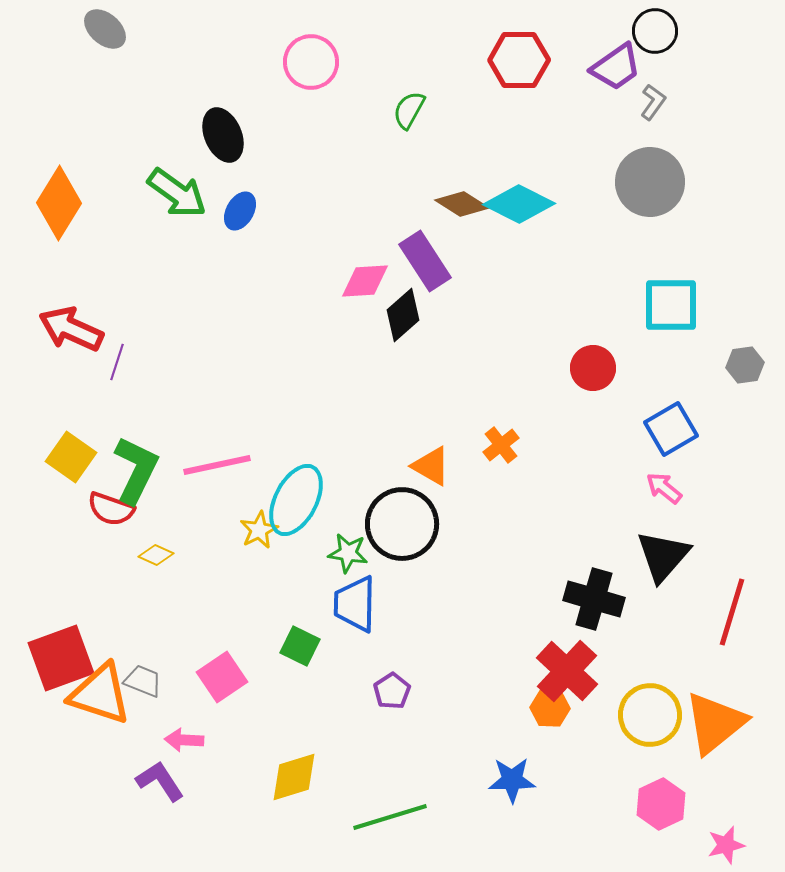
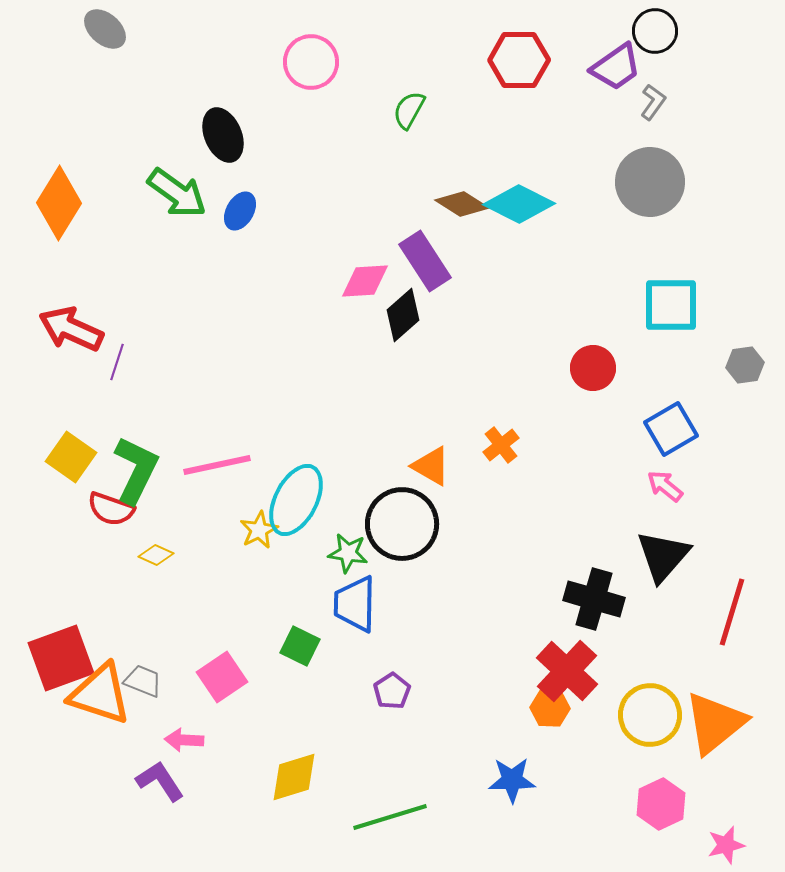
pink arrow at (664, 488): moved 1 px right, 2 px up
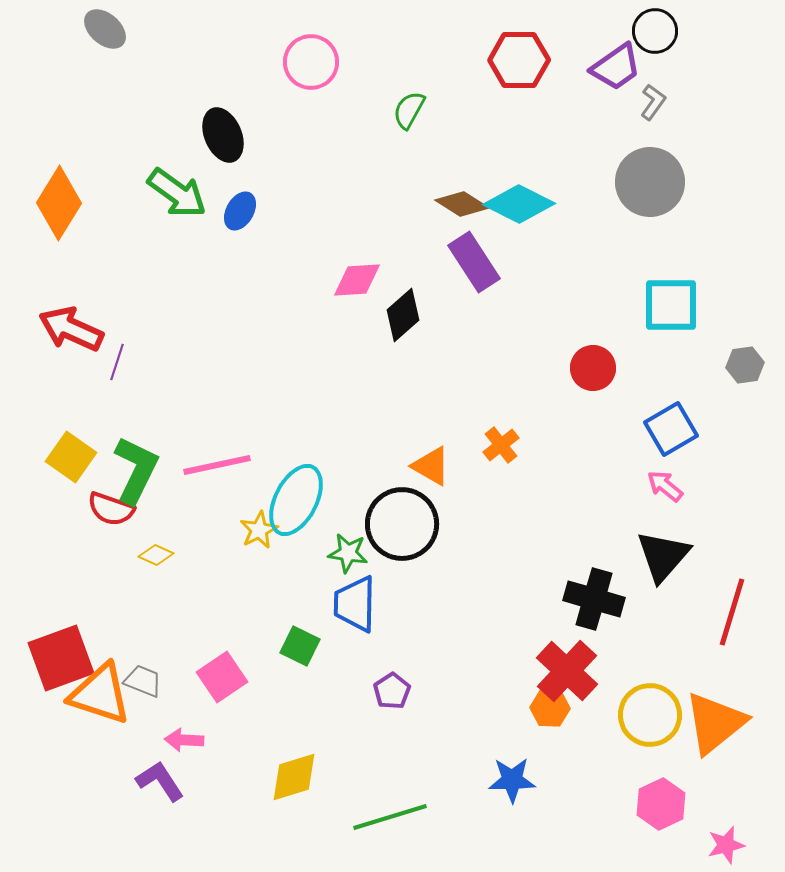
purple rectangle at (425, 261): moved 49 px right, 1 px down
pink diamond at (365, 281): moved 8 px left, 1 px up
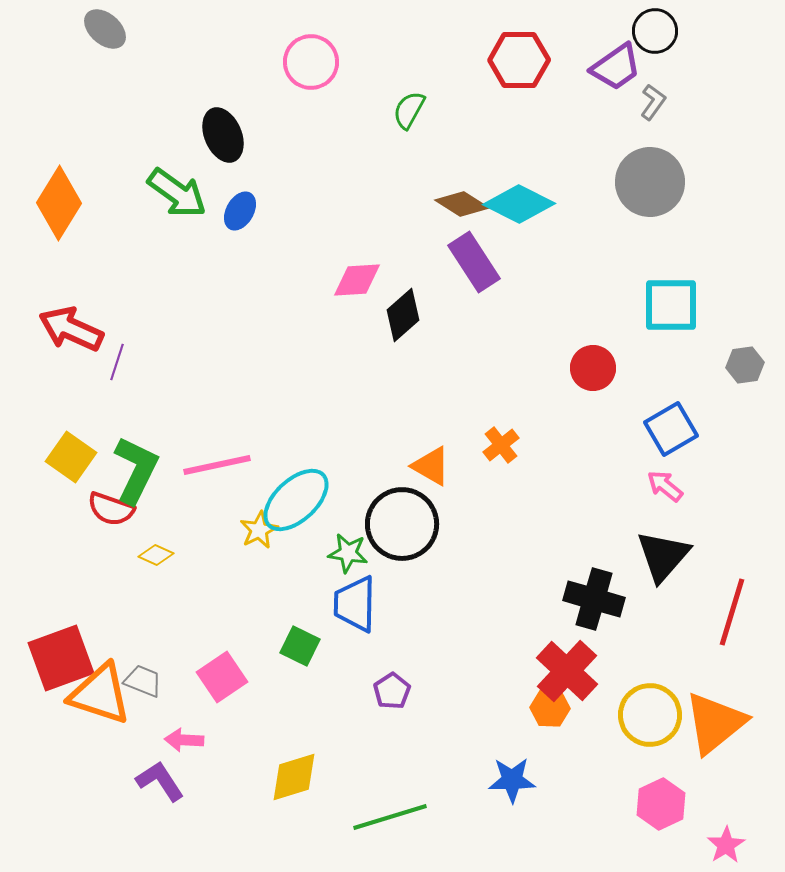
cyan ellipse at (296, 500): rotated 20 degrees clockwise
pink star at (726, 845): rotated 18 degrees counterclockwise
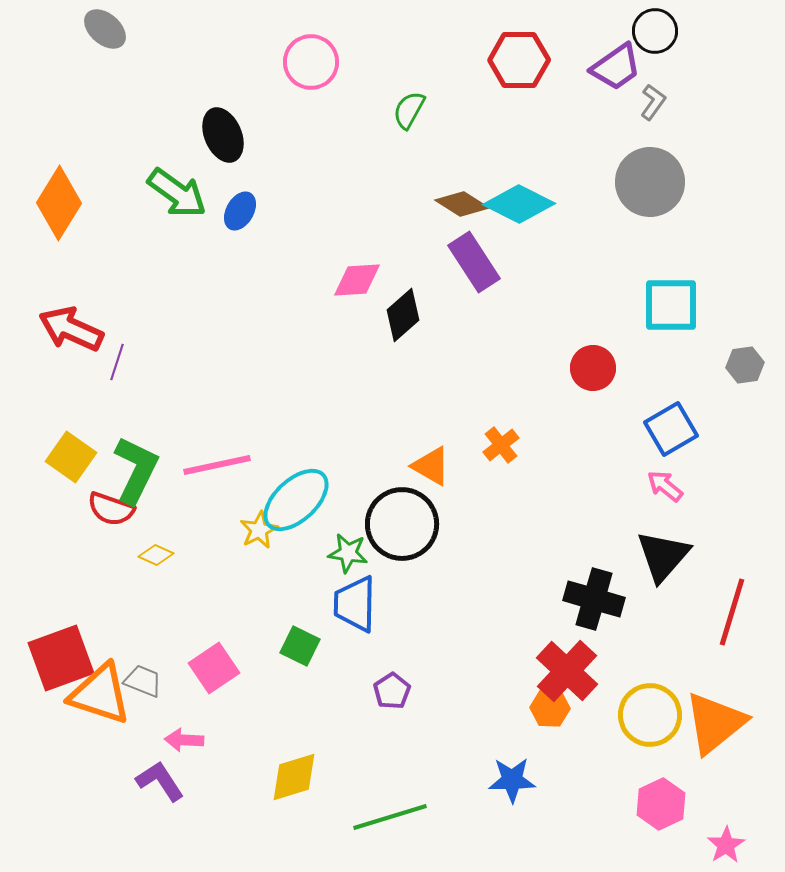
pink square at (222, 677): moved 8 px left, 9 px up
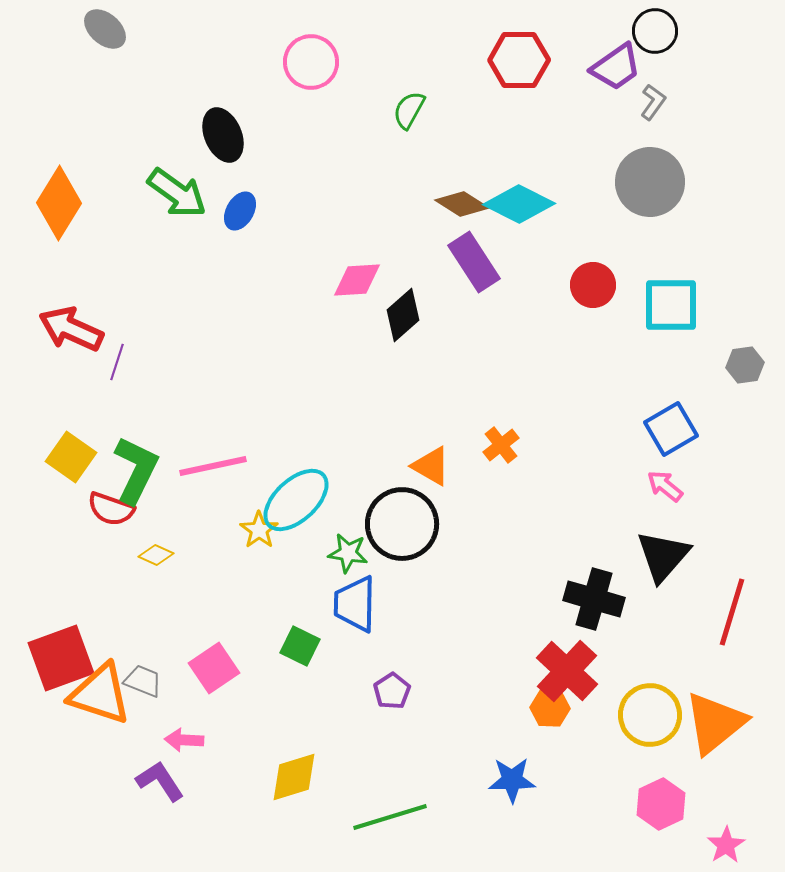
red circle at (593, 368): moved 83 px up
pink line at (217, 465): moved 4 px left, 1 px down
yellow star at (259, 530): rotated 9 degrees counterclockwise
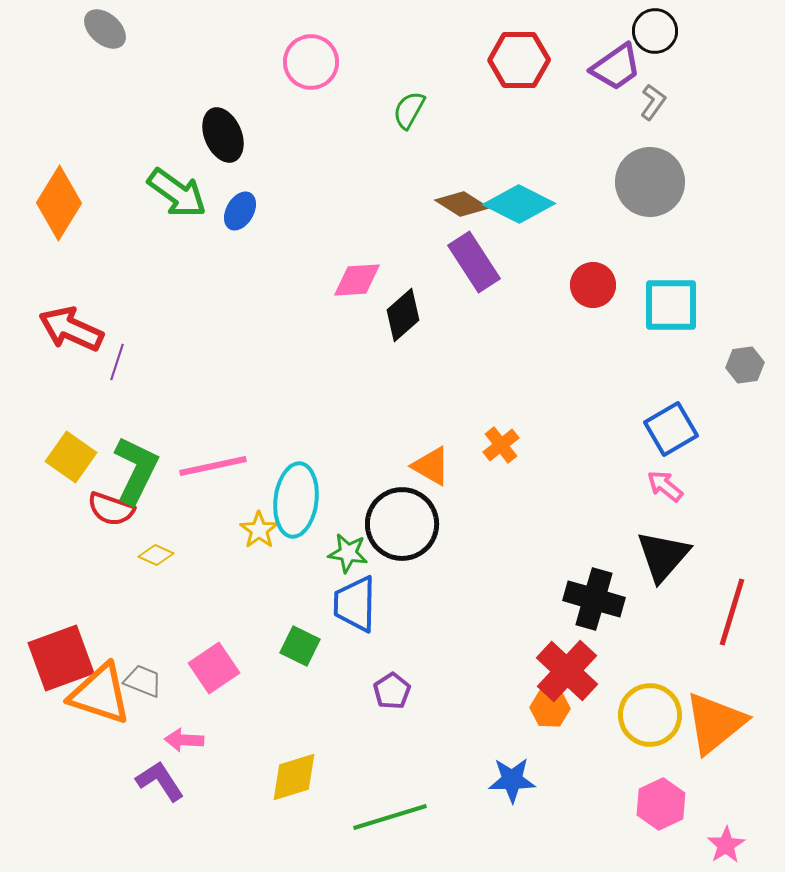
cyan ellipse at (296, 500): rotated 40 degrees counterclockwise
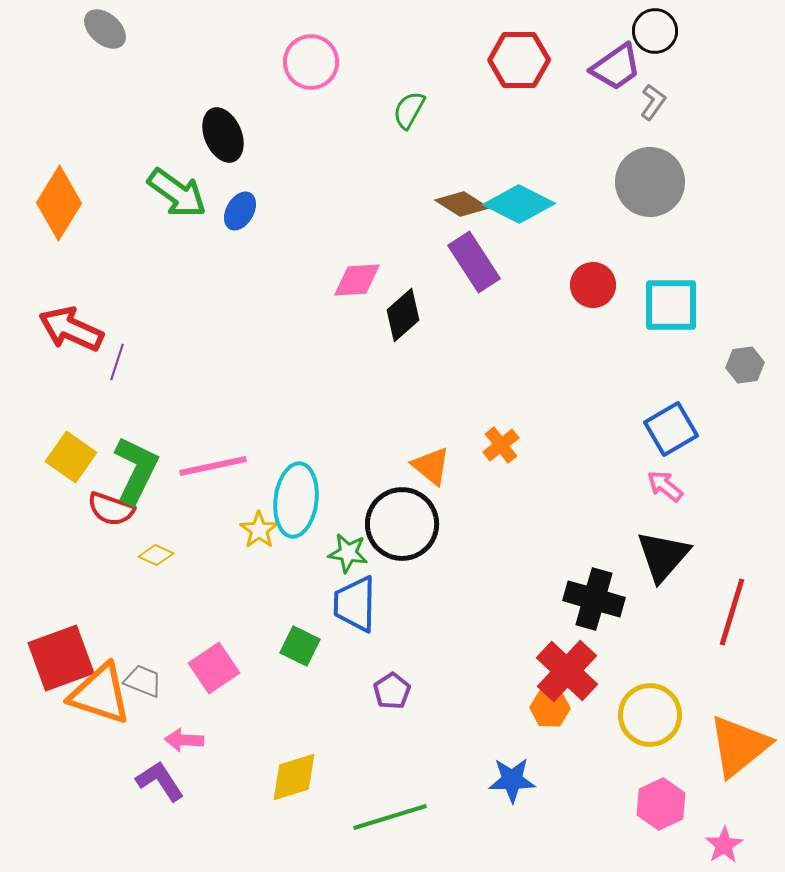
orange triangle at (431, 466): rotated 9 degrees clockwise
orange triangle at (715, 723): moved 24 px right, 23 px down
pink star at (726, 845): moved 2 px left
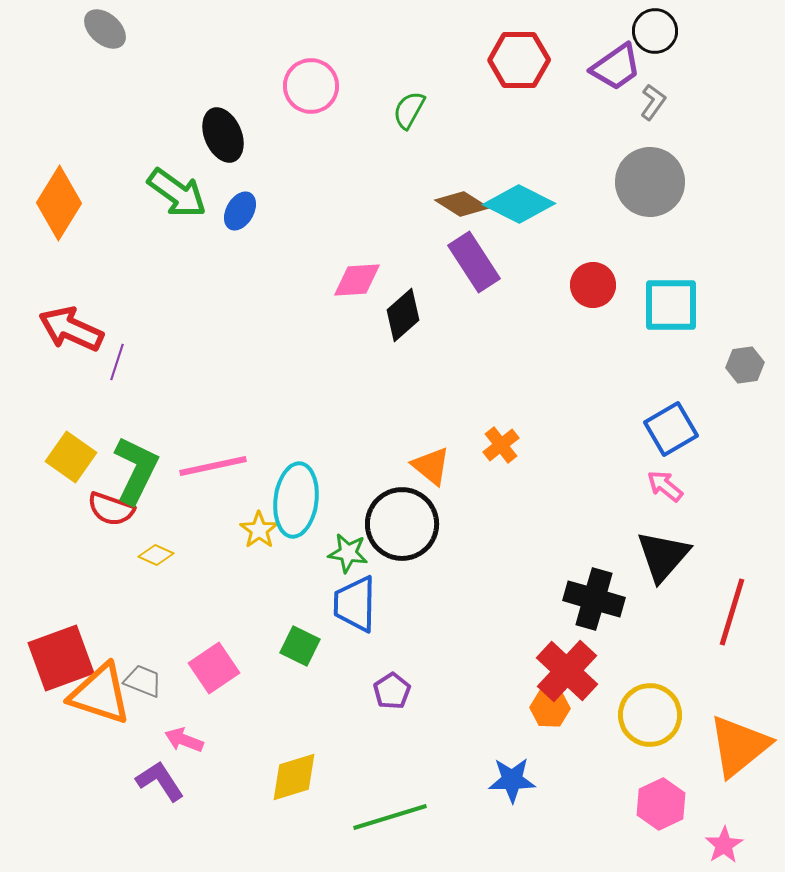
pink circle at (311, 62): moved 24 px down
pink arrow at (184, 740): rotated 18 degrees clockwise
